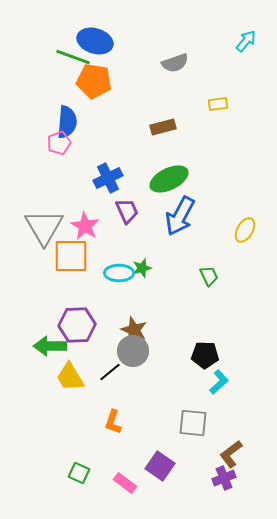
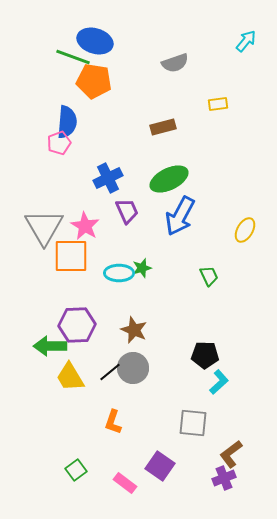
gray circle: moved 17 px down
green square: moved 3 px left, 3 px up; rotated 30 degrees clockwise
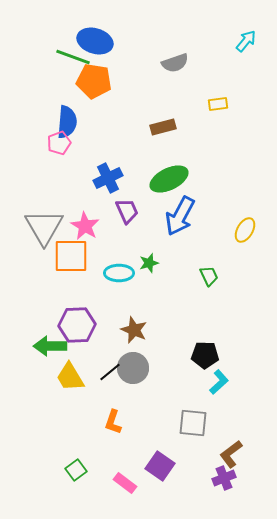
green star: moved 7 px right, 5 px up
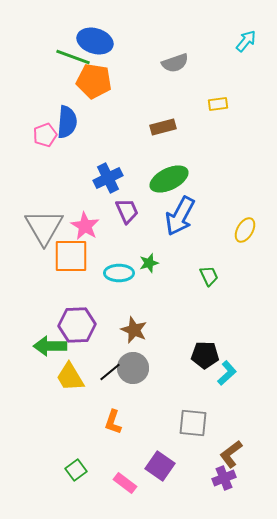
pink pentagon: moved 14 px left, 8 px up
cyan L-shape: moved 8 px right, 9 px up
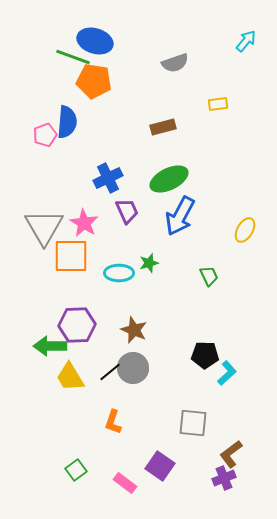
pink star: moved 1 px left, 3 px up
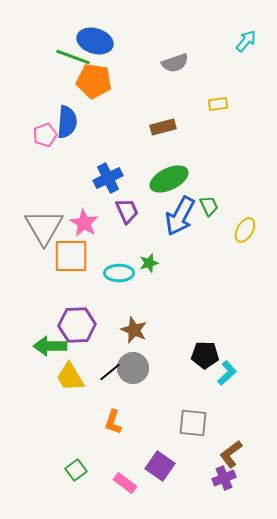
green trapezoid: moved 70 px up
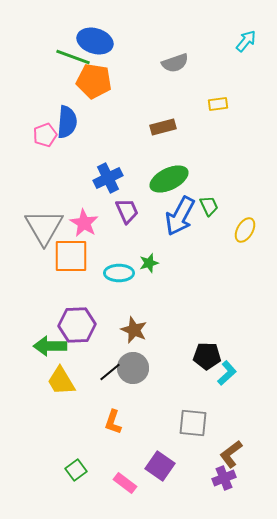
black pentagon: moved 2 px right, 1 px down
yellow trapezoid: moved 9 px left, 4 px down
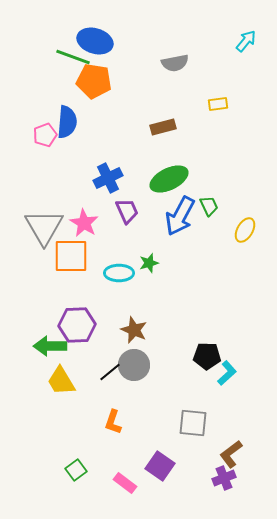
gray semicircle: rotated 8 degrees clockwise
gray circle: moved 1 px right, 3 px up
